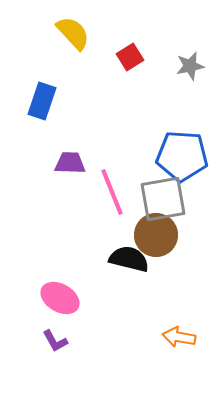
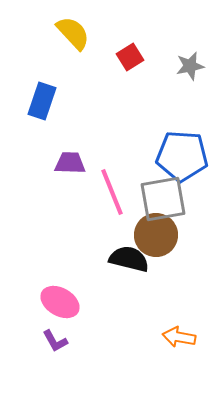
pink ellipse: moved 4 px down
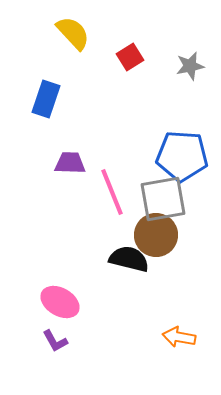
blue rectangle: moved 4 px right, 2 px up
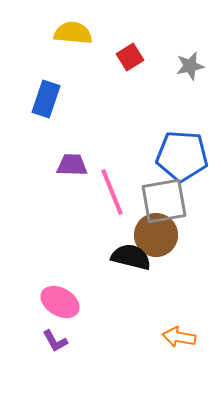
yellow semicircle: rotated 42 degrees counterclockwise
purple trapezoid: moved 2 px right, 2 px down
gray square: moved 1 px right, 2 px down
black semicircle: moved 2 px right, 2 px up
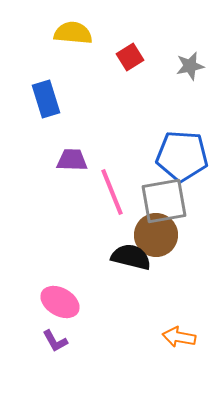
blue rectangle: rotated 36 degrees counterclockwise
purple trapezoid: moved 5 px up
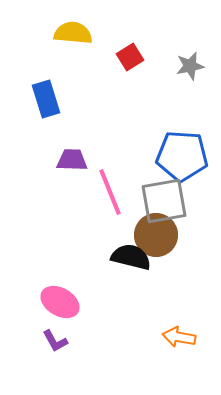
pink line: moved 2 px left
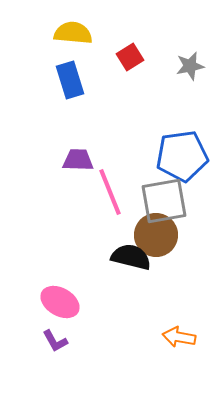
blue rectangle: moved 24 px right, 19 px up
blue pentagon: rotated 12 degrees counterclockwise
purple trapezoid: moved 6 px right
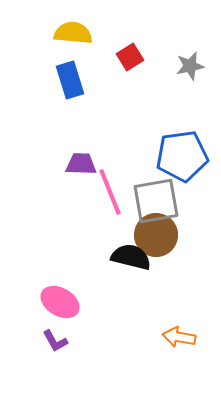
purple trapezoid: moved 3 px right, 4 px down
gray square: moved 8 px left
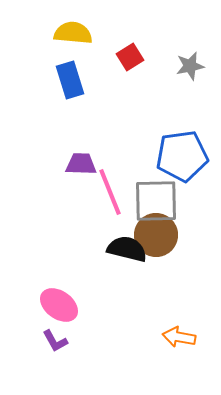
gray square: rotated 9 degrees clockwise
black semicircle: moved 4 px left, 8 px up
pink ellipse: moved 1 px left, 3 px down; rotated 6 degrees clockwise
